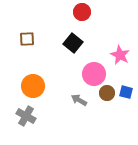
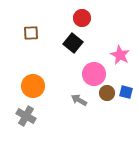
red circle: moved 6 px down
brown square: moved 4 px right, 6 px up
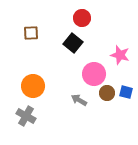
pink star: rotated 12 degrees counterclockwise
